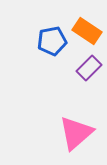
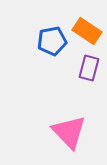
purple rectangle: rotated 30 degrees counterclockwise
pink triangle: moved 7 px left, 1 px up; rotated 33 degrees counterclockwise
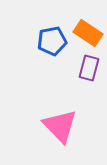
orange rectangle: moved 1 px right, 2 px down
pink triangle: moved 9 px left, 6 px up
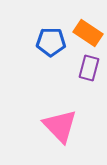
blue pentagon: moved 1 px left, 1 px down; rotated 12 degrees clockwise
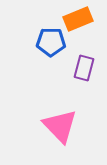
orange rectangle: moved 10 px left, 14 px up; rotated 56 degrees counterclockwise
purple rectangle: moved 5 px left
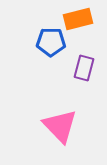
orange rectangle: rotated 8 degrees clockwise
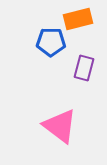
pink triangle: rotated 9 degrees counterclockwise
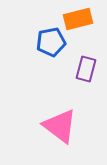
blue pentagon: rotated 12 degrees counterclockwise
purple rectangle: moved 2 px right, 1 px down
